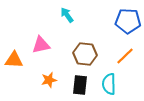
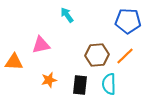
brown hexagon: moved 12 px right, 1 px down; rotated 10 degrees counterclockwise
orange triangle: moved 2 px down
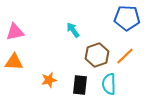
cyan arrow: moved 6 px right, 15 px down
blue pentagon: moved 1 px left, 3 px up
pink triangle: moved 26 px left, 13 px up
brown hexagon: rotated 15 degrees counterclockwise
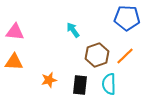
pink triangle: rotated 18 degrees clockwise
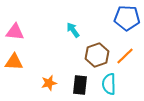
orange star: moved 3 px down
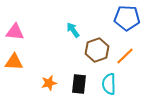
brown hexagon: moved 5 px up
black rectangle: moved 1 px left, 1 px up
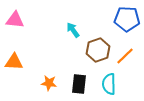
blue pentagon: moved 1 px down
pink triangle: moved 12 px up
brown hexagon: moved 1 px right
orange star: rotated 21 degrees clockwise
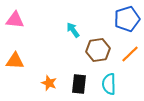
blue pentagon: rotated 20 degrees counterclockwise
brown hexagon: rotated 10 degrees clockwise
orange line: moved 5 px right, 2 px up
orange triangle: moved 1 px right, 1 px up
orange star: rotated 14 degrees clockwise
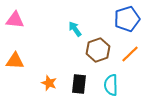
cyan arrow: moved 2 px right, 1 px up
brown hexagon: rotated 10 degrees counterclockwise
cyan semicircle: moved 2 px right, 1 px down
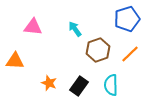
pink triangle: moved 18 px right, 7 px down
black rectangle: moved 2 px down; rotated 30 degrees clockwise
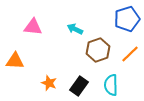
cyan arrow: rotated 28 degrees counterclockwise
